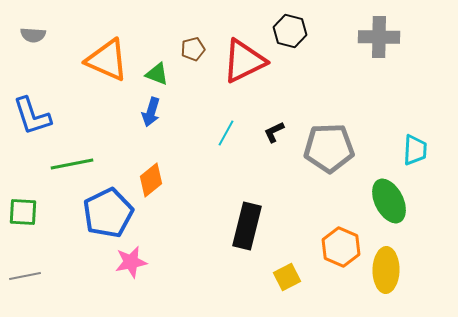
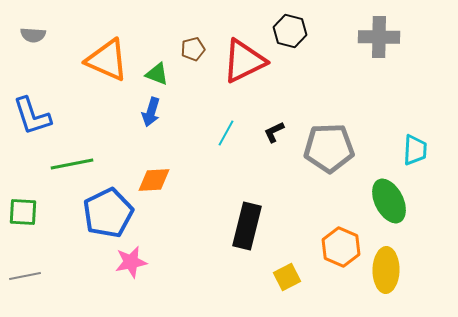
orange diamond: moved 3 px right; rotated 36 degrees clockwise
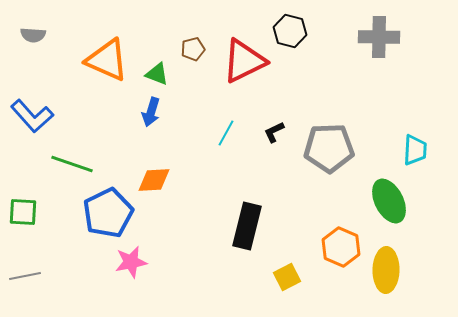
blue L-shape: rotated 24 degrees counterclockwise
green line: rotated 30 degrees clockwise
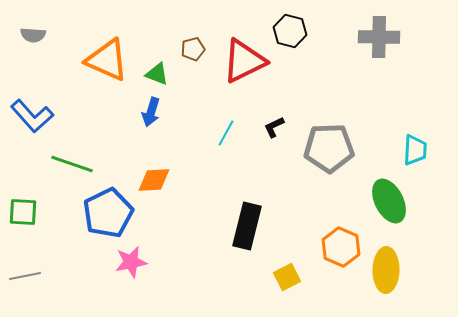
black L-shape: moved 5 px up
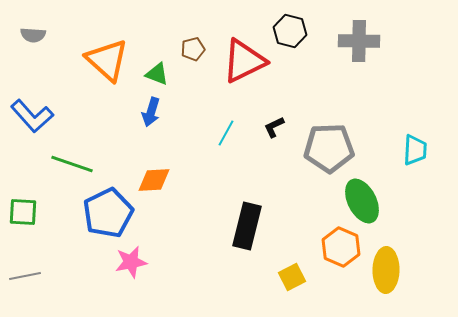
gray cross: moved 20 px left, 4 px down
orange triangle: rotated 18 degrees clockwise
green ellipse: moved 27 px left
yellow square: moved 5 px right
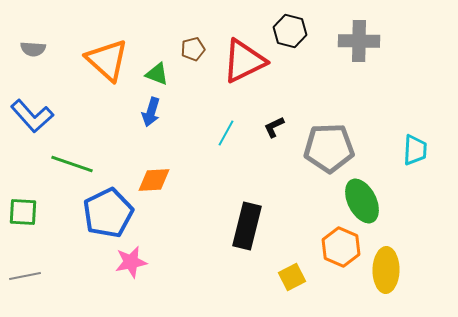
gray semicircle: moved 14 px down
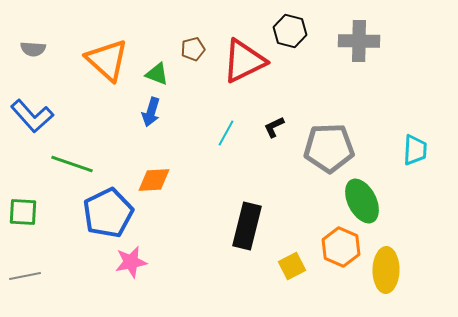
yellow square: moved 11 px up
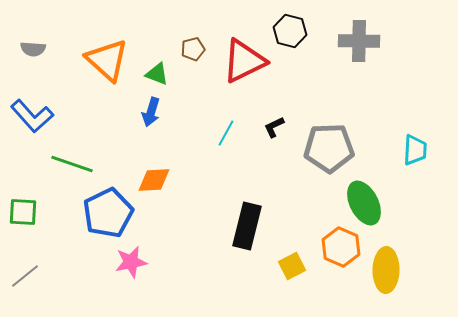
green ellipse: moved 2 px right, 2 px down
gray line: rotated 28 degrees counterclockwise
